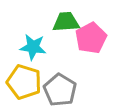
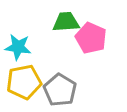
pink pentagon: rotated 20 degrees counterclockwise
cyan star: moved 15 px left
yellow pentagon: rotated 28 degrees counterclockwise
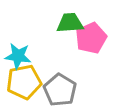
green trapezoid: moved 4 px right, 1 px down
pink pentagon: rotated 24 degrees clockwise
cyan star: moved 9 px down
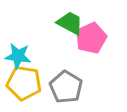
green trapezoid: rotated 32 degrees clockwise
yellow pentagon: moved 1 px down; rotated 20 degrees clockwise
gray pentagon: moved 6 px right, 3 px up
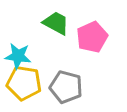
green trapezoid: moved 14 px left
pink pentagon: moved 1 px right, 1 px up
gray pentagon: rotated 16 degrees counterclockwise
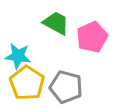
yellow pentagon: moved 3 px right; rotated 24 degrees clockwise
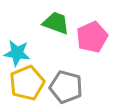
green trapezoid: rotated 8 degrees counterclockwise
cyan star: moved 1 px left, 3 px up
yellow pentagon: rotated 16 degrees clockwise
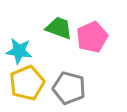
green trapezoid: moved 3 px right, 5 px down
cyan star: moved 2 px right, 2 px up
gray pentagon: moved 3 px right, 1 px down
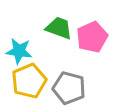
yellow pentagon: moved 2 px right, 2 px up
